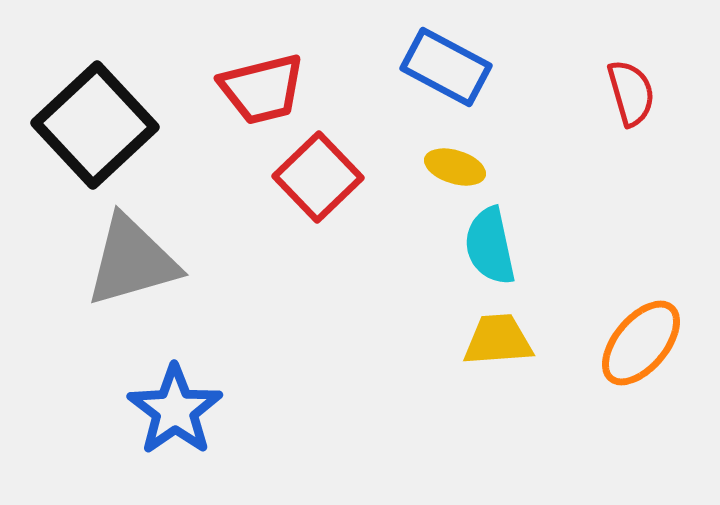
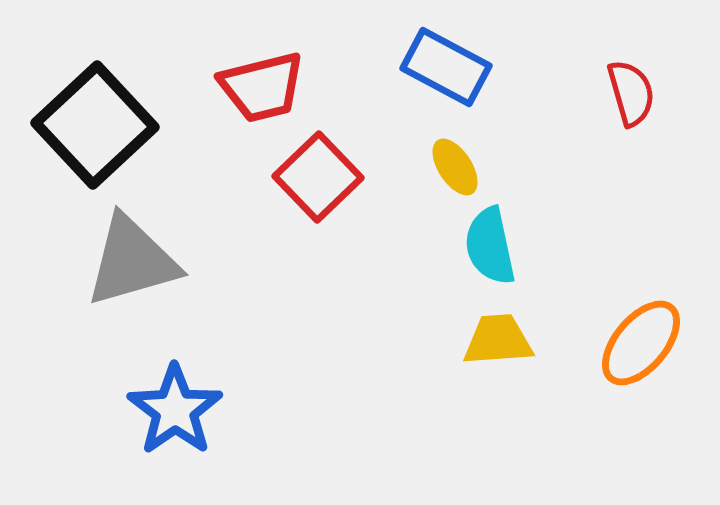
red trapezoid: moved 2 px up
yellow ellipse: rotated 40 degrees clockwise
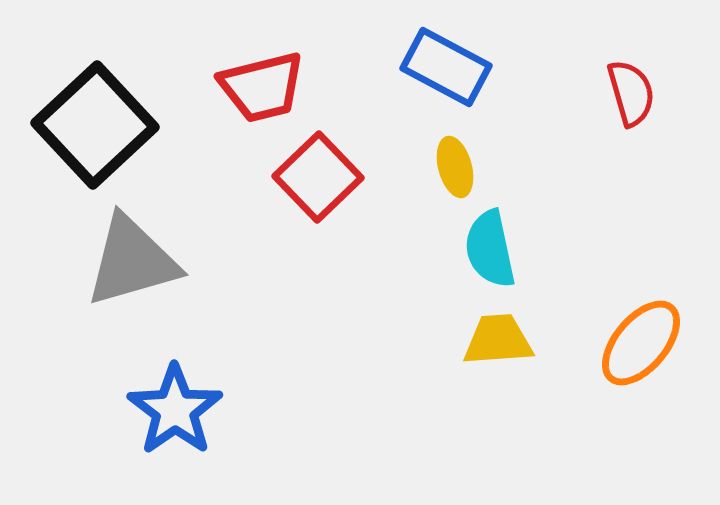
yellow ellipse: rotated 18 degrees clockwise
cyan semicircle: moved 3 px down
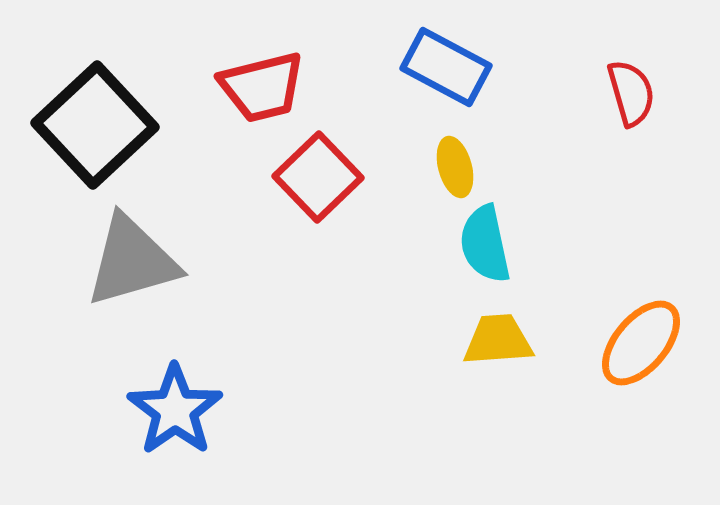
cyan semicircle: moved 5 px left, 5 px up
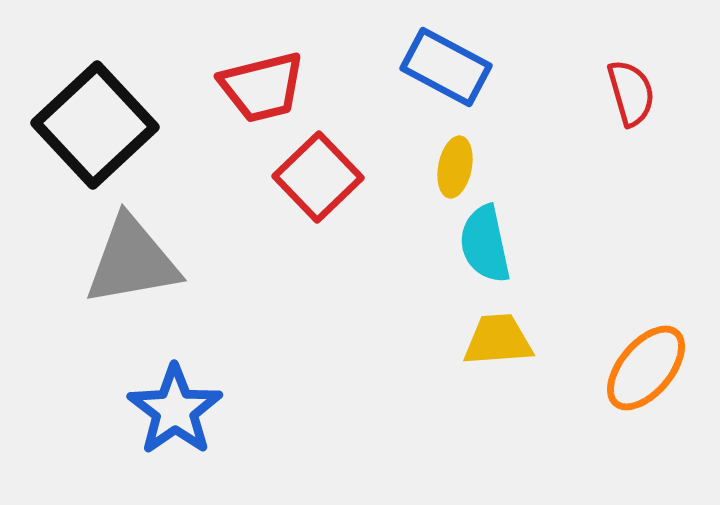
yellow ellipse: rotated 26 degrees clockwise
gray triangle: rotated 6 degrees clockwise
orange ellipse: moved 5 px right, 25 px down
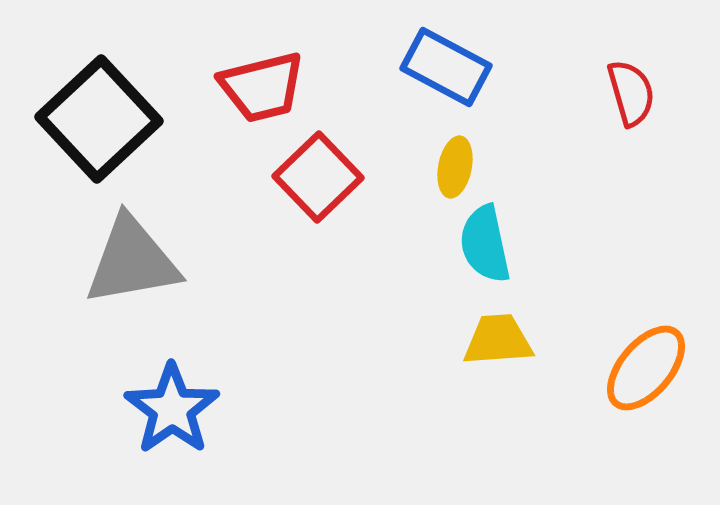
black square: moved 4 px right, 6 px up
blue star: moved 3 px left, 1 px up
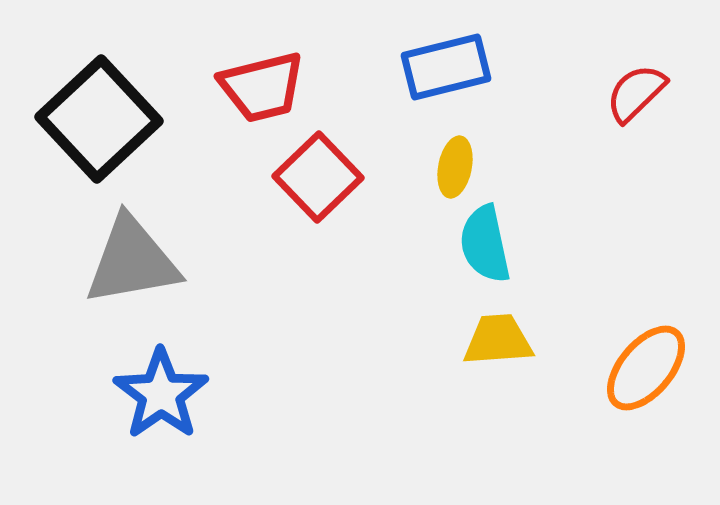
blue rectangle: rotated 42 degrees counterclockwise
red semicircle: moved 5 px right; rotated 118 degrees counterclockwise
blue star: moved 11 px left, 15 px up
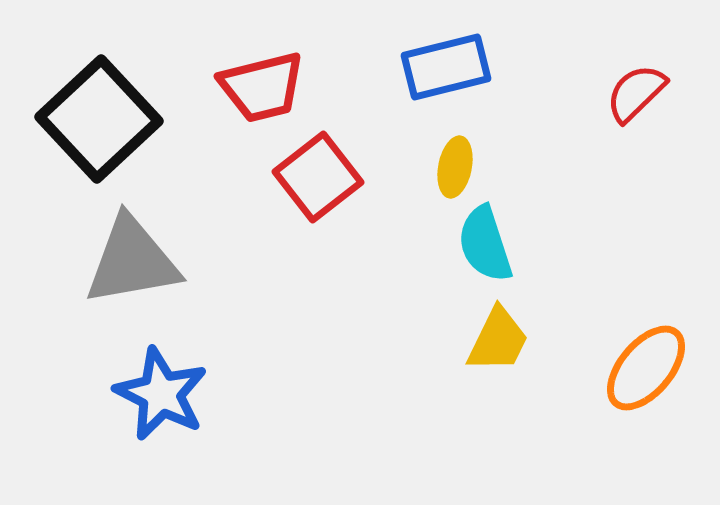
red square: rotated 6 degrees clockwise
cyan semicircle: rotated 6 degrees counterclockwise
yellow trapezoid: rotated 120 degrees clockwise
blue star: rotated 10 degrees counterclockwise
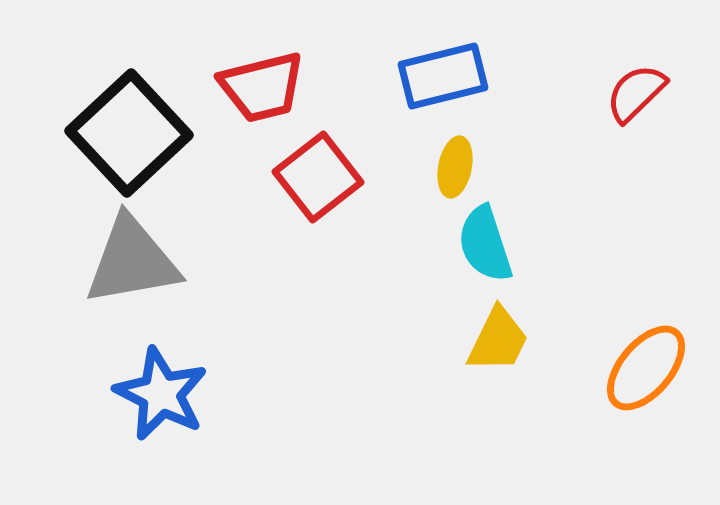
blue rectangle: moved 3 px left, 9 px down
black square: moved 30 px right, 14 px down
